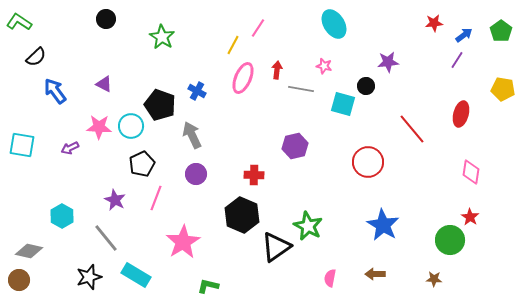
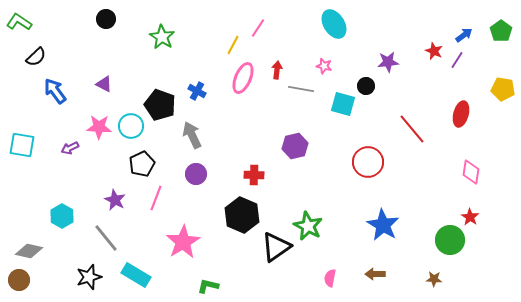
red star at (434, 23): moved 28 px down; rotated 30 degrees clockwise
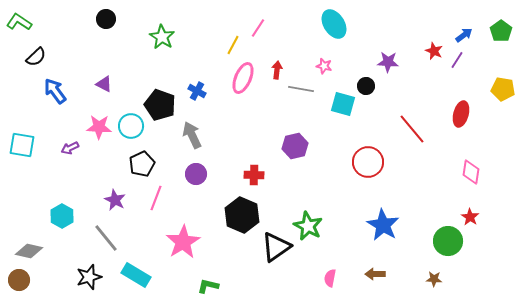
purple star at (388, 62): rotated 10 degrees clockwise
green circle at (450, 240): moved 2 px left, 1 px down
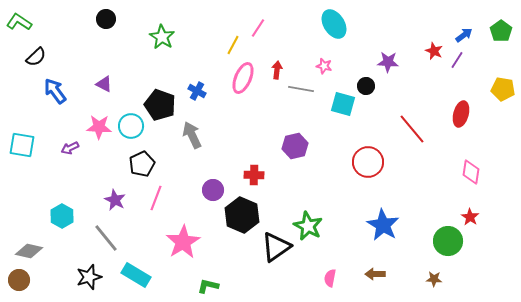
purple circle at (196, 174): moved 17 px right, 16 px down
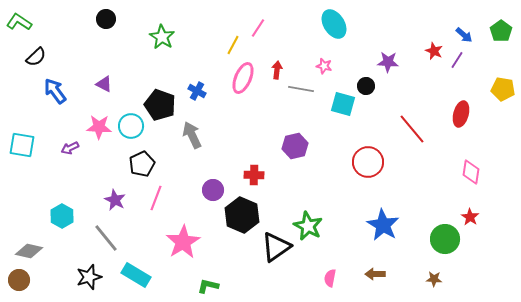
blue arrow at (464, 35): rotated 78 degrees clockwise
green circle at (448, 241): moved 3 px left, 2 px up
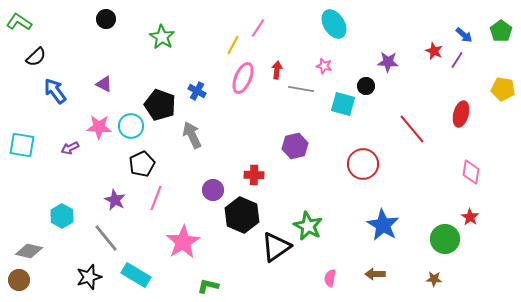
red circle at (368, 162): moved 5 px left, 2 px down
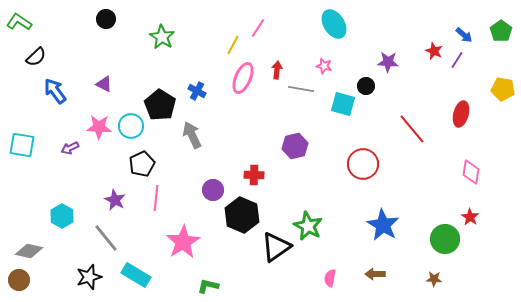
black pentagon at (160, 105): rotated 12 degrees clockwise
pink line at (156, 198): rotated 15 degrees counterclockwise
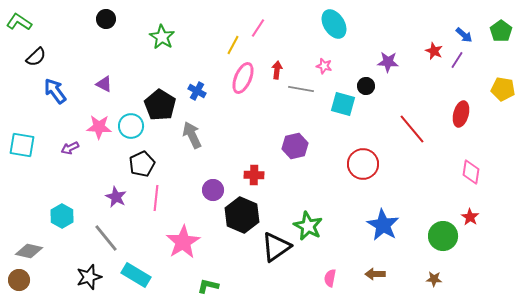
purple star at (115, 200): moved 1 px right, 3 px up
green circle at (445, 239): moved 2 px left, 3 px up
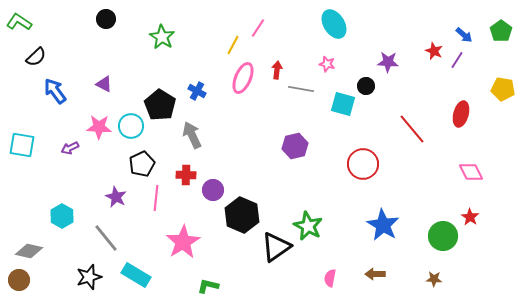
pink star at (324, 66): moved 3 px right, 2 px up
pink diamond at (471, 172): rotated 35 degrees counterclockwise
red cross at (254, 175): moved 68 px left
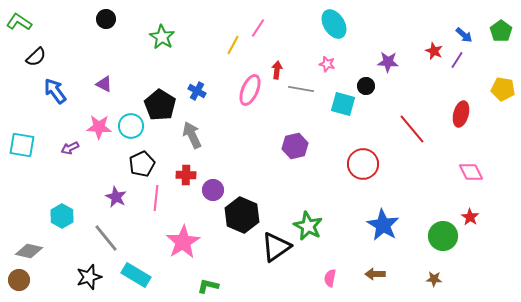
pink ellipse at (243, 78): moved 7 px right, 12 px down
